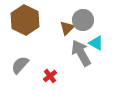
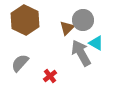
gray semicircle: moved 2 px up
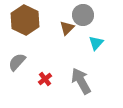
gray circle: moved 5 px up
cyan triangle: rotated 42 degrees clockwise
gray arrow: moved 28 px down
gray semicircle: moved 3 px left, 1 px up
red cross: moved 5 px left, 3 px down
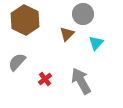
gray circle: moved 1 px up
brown triangle: moved 6 px down
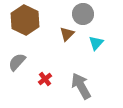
gray arrow: moved 5 px down
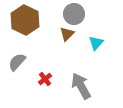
gray circle: moved 9 px left
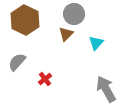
brown triangle: moved 1 px left
gray arrow: moved 25 px right, 3 px down
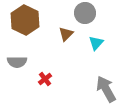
gray circle: moved 11 px right, 1 px up
gray semicircle: rotated 132 degrees counterclockwise
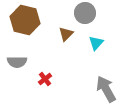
brown hexagon: rotated 12 degrees counterclockwise
